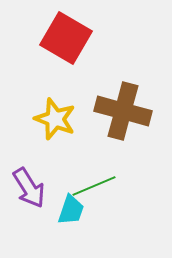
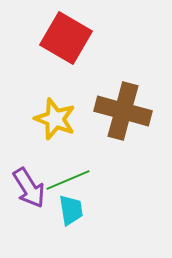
green line: moved 26 px left, 6 px up
cyan trapezoid: rotated 28 degrees counterclockwise
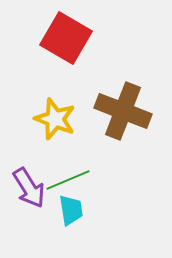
brown cross: rotated 6 degrees clockwise
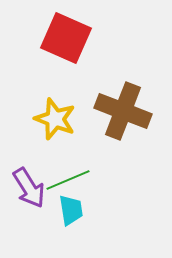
red square: rotated 6 degrees counterclockwise
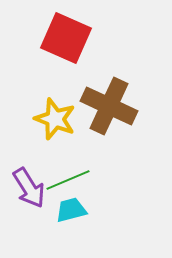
brown cross: moved 14 px left, 5 px up; rotated 4 degrees clockwise
cyan trapezoid: rotated 96 degrees counterclockwise
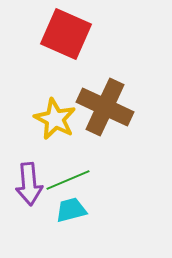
red square: moved 4 px up
brown cross: moved 4 px left, 1 px down
yellow star: rotated 6 degrees clockwise
purple arrow: moved 4 px up; rotated 27 degrees clockwise
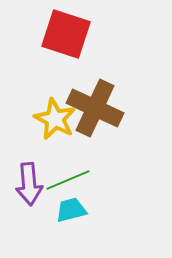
red square: rotated 6 degrees counterclockwise
brown cross: moved 10 px left, 1 px down
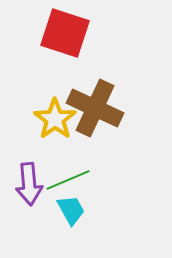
red square: moved 1 px left, 1 px up
yellow star: rotated 9 degrees clockwise
cyan trapezoid: rotated 76 degrees clockwise
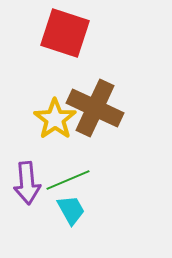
purple arrow: moved 2 px left, 1 px up
